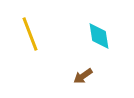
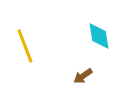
yellow line: moved 5 px left, 12 px down
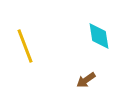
brown arrow: moved 3 px right, 4 px down
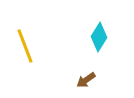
cyan diamond: moved 1 px down; rotated 40 degrees clockwise
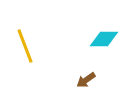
cyan diamond: moved 5 px right, 2 px down; rotated 60 degrees clockwise
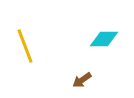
brown arrow: moved 4 px left
